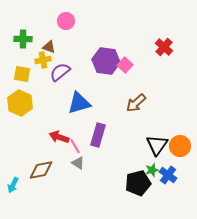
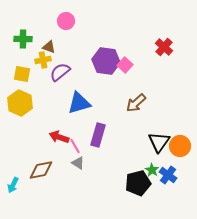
black triangle: moved 2 px right, 3 px up
green star: rotated 24 degrees counterclockwise
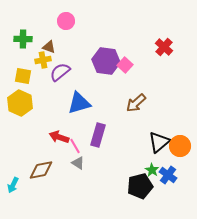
yellow square: moved 1 px right, 2 px down
black triangle: rotated 15 degrees clockwise
black pentagon: moved 2 px right, 3 px down
